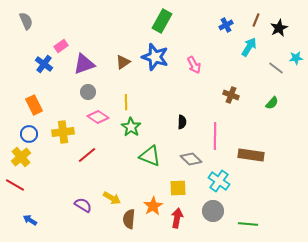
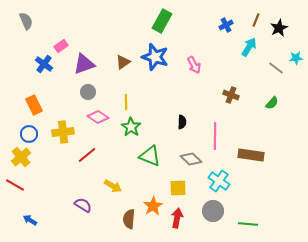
yellow arrow at (112, 198): moved 1 px right, 12 px up
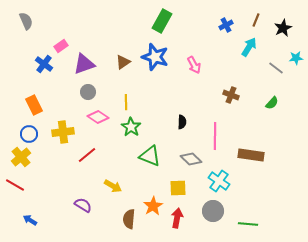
black star at (279, 28): moved 4 px right
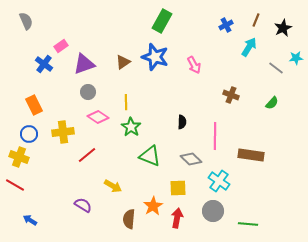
yellow cross at (21, 157): moved 2 px left; rotated 30 degrees counterclockwise
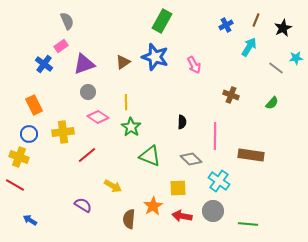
gray semicircle at (26, 21): moved 41 px right
red arrow at (177, 218): moved 5 px right, 2 px up; rotated 90 degrees counterclockwise
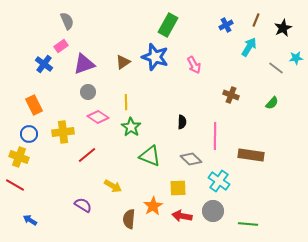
green rectangle at (162, 21): moved 6 px right, 4 px down
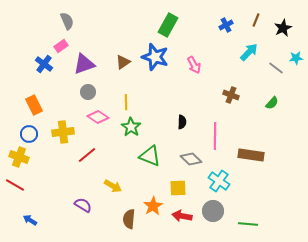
cyan arrow at (249, 47): moved 5 px down; rotated 12 degrees clockwise
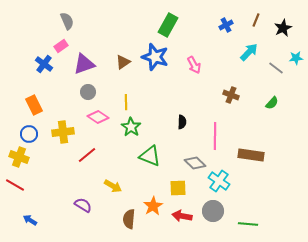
gray diamond at (191, 159): moved 4 px right, 4 px down
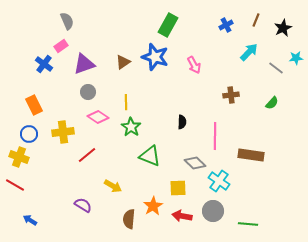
brown cross at (231, 95): rotated 28 degrees counterclockwise
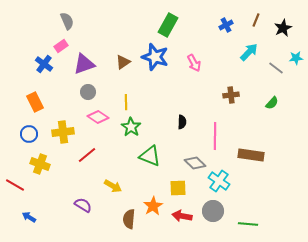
pink arrow at (194, 65): moved 2 px up
orange rectangle at (34, 105): moved 1 px right, 3 px up
yellow cross at (19, 157): moved 21 px right, 7 px down
blue arrow at (30, 220): moved 1 px left, 3 px up
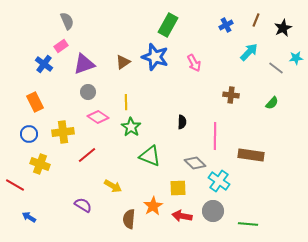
brown cross at (231, 95): rotated 14 degrees clockwise
